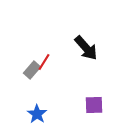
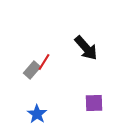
purple square: moved 2 px up
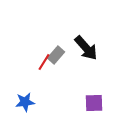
gray rectangle: moved 24 px right, 15 px up
blue star: moved 12 px left, 12 px up; rotated 30 degrees clockwise
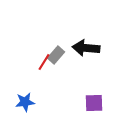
black arrow: rotated 136 degrees clockwise
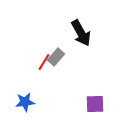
black arrow: moved 5 px left, 15 px up; rotated 124 degrees counterclockwise
gray rectangle: moved 2 px down
purple square: moved 1 px right, 1 px down
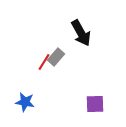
blue star: rotated 18 degrees clockwise
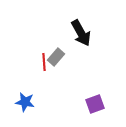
red line: rotated 36 degrees counterclockwise
purple square: rotated 18 degrees counterclockwise
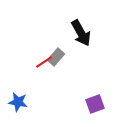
red line: rotated 60 degrees clockwise
blue star: moved 7 px left
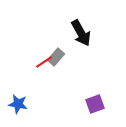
blue star: moved 2 px down
